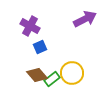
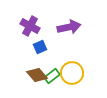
purple arrow: moved 16 px left, 8 px down; rotated 15 degrees clockwise
green rectangle: moved 3 px up
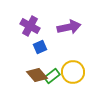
yellow circle: moved 1 px right, 1 px up
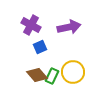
purple cross: moved 1 px right, 1 px up
green rectangle: rotated 28 degrees counterclockwise
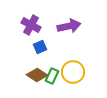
purple arrow: moved 1 px up
brown diamond: rotated 15 degrees counterclockwise
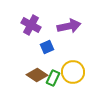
blue square: moved 7 px right
green rectangle: moved 1 px right, 2 px down
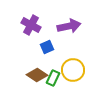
yellow circle: moved 2 px up
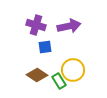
purple cross: moved 5 px right; rotated 12 degrees counterclockwise
blue square: moved 2 px left; rotated 16 degrees clockwise
green rectangle: moved 6 px right, 3 px down; rotated 56 degrees counterclockwise
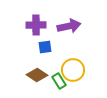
purple cross: rotated 18 degrees counterclockwise
